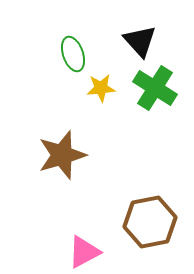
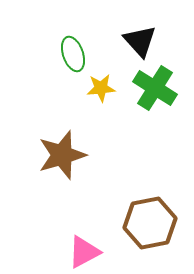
brown hexagon: moved 1 px down
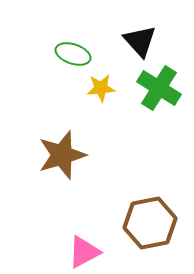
green ellipse: rotated 52 degrees counterclockwise
green cross: moved 4 px right
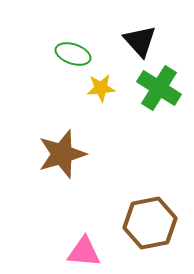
brown star: moved 1 px up
pink triangle: rotated 33 degrees clockwise
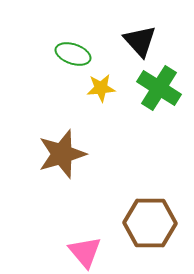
brown hexagon: rotated 12 degrees clockwise
pink triangle: moved 1 px right; rotated 45 degrees clockwise
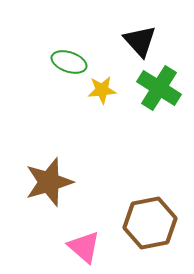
green ellipse: moved 4 px left, 8 px down
yellow star: moved 1 px right, 2 px down
brown star: moved 13 px left, 28 px down
brown hexagon: rotated 12 degrees counterclockwise
pink triangle: moved 1 px left, 5 px up; rotated 9 degrees counterclockwise
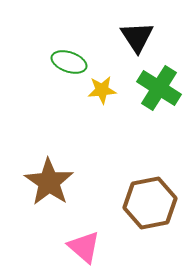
black triangle: moved 3 px left, 4 px up; rotated 9 degrees clockwise
brown star: rotated 21 degrees counterclockwise
brown hexagon: moved 20 px up
